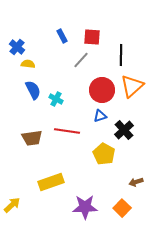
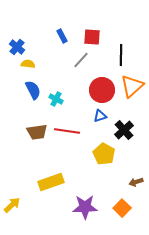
brown trapezoid: moved 5 px right, 6 px up
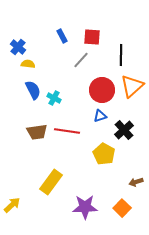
blue cross: moved 1 px right
cyan cross: moved 2 px left, 1 px up
yellow rectangle: rotated 35 degrees counterclockwise
